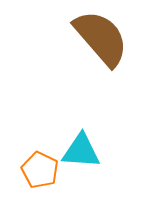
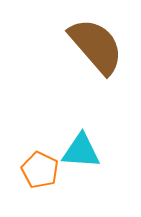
brown semicircle: moved 5 px left, 8 px down
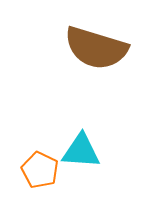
brown semicircle: moved 2 px down; rotated 148 degrees clockwise
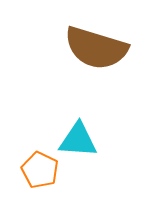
cyan triangle: moved 3 px left, 11 px up
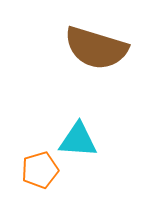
orange pentagon: rotated 30 degrees clockwise
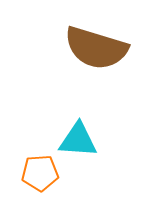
orange pentagon: moved 3 px down; rotated 12 degrees clockwise
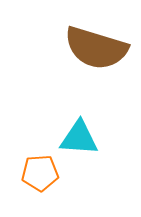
cyan triangle: moved 1 px right, 2 px up
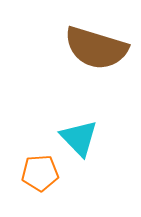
cyan triangle: rotated 42 degrees clockwise
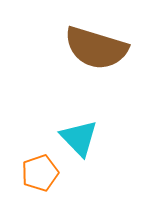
orange pentagon: rotated 15 degrees counterclockwise
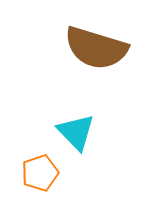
cyan triangle: moved 3 px left, 6 px up
